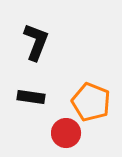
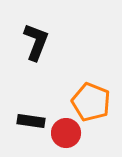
black rectangle: moved 24 px down
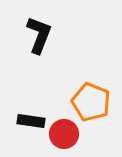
black L-shape: moved 3 px right, 7 px up
red circle: moved 2 px left, 1 px down
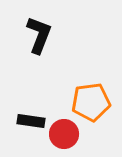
orange pentagon: rotated 30 degrees counterclockwise
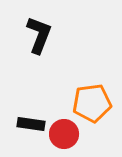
orange pentagon: moved 1 px right, 1 px down
black rectangle: moved 3 px down
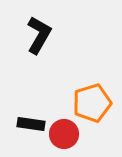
black L-shape: rotated 9 degrees clockwise
orange pentagon: rotated 9 degrees counterclockwise
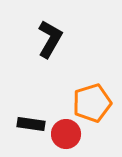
black L-shape: moved 11 px right, 4 px down
red circle: moved 2 px right
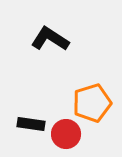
black L-shape: rotated 87 degrees counterclockwise
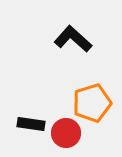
black L-shape: moved 23 px right; rotated 9 degrees clockwise
red circle: moved 1 px up
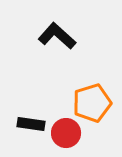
black L-shape: moved 16 px left, 3 px up
